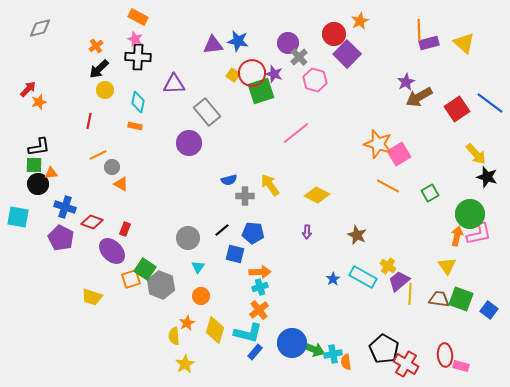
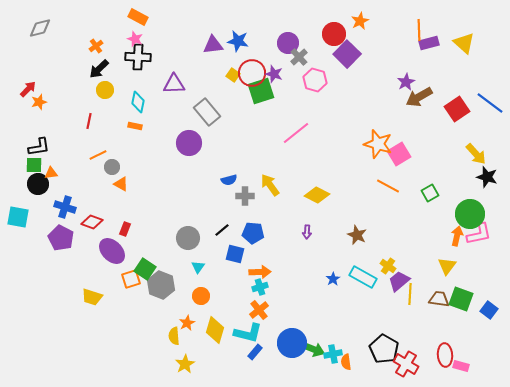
yellow triangle at (447, 266): rotated 12 degrees clockwise
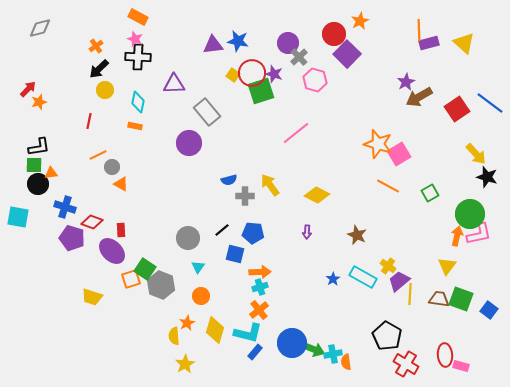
red rectangle at (125, 229): moved 4 px left, 1 px down; rotated 24 degrees counterclockwise
purple pentagon at (61, 238): moved 11 px right; rotated 10 degrees counterclockwise
black pentagon at (384, 349): moved 3 px right, 13 px up
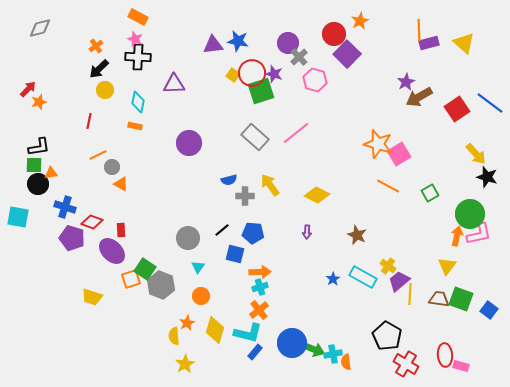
gray rectangle at (207, 112): moved 48 px right, 25 px down; rotated 8 degrees counterclockwise
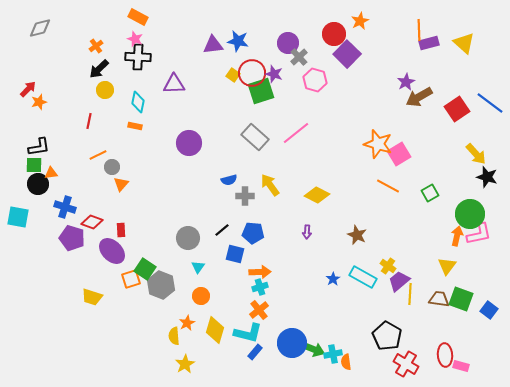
orange triangle at (121, 184): rotated 42 degrees clockwise
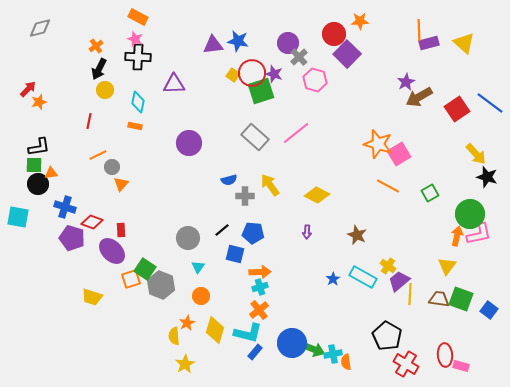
orange star at (360, 21): rotated 24 degrees clockwise
black arrow at (99, 69): rotated 20 degrees counterclockwise
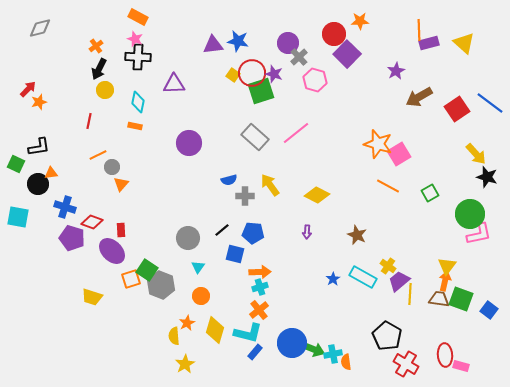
purple star at (406, 82): moved 10 px left, 11 px up
green square at (34, 165): moved 18 px left, 1 px up; rotated 24 degrees clockwise
orange arrow at (457, 236): moved 12 px left, 45 px down
green square at (145, 269): moved 2 px right, 1 px down
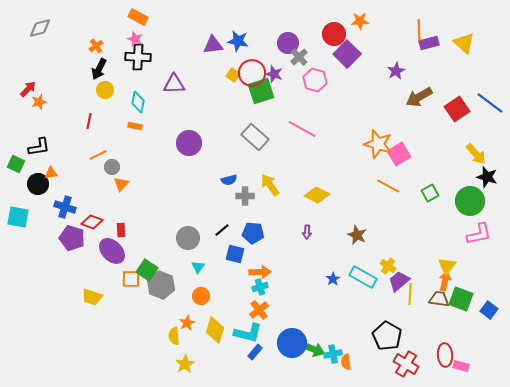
pink line at (296, 133): moved 6 px right, 4 px up; rotated 68 degrees clockwise
green circle at (470, 214): moved 13 px up
orange square at (131, 279): rotated 18 degrees clockwise
